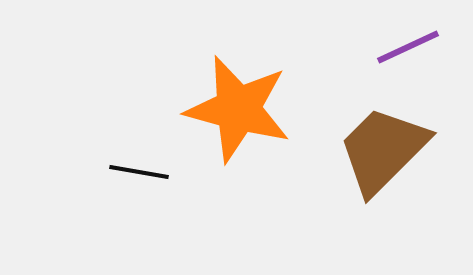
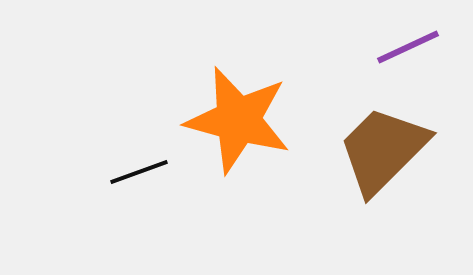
orange star: moved 11 px down
black line: rotated 30 degrees counterclockwise
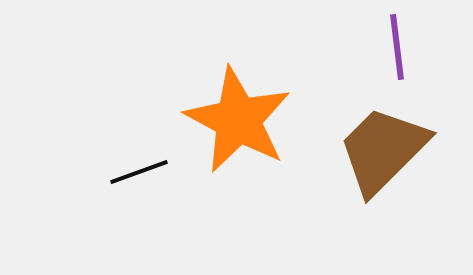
purple line: moved 11 px left; rotated 72 degrees counterclockwise
orange star: rotated 13 degrees clockwise
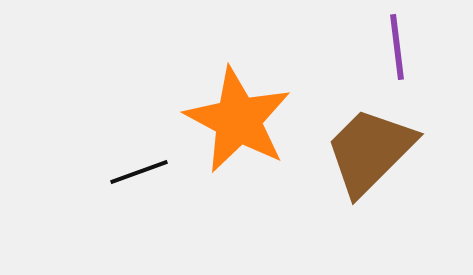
brown trapezoid: moved 13 px left, 1 px down
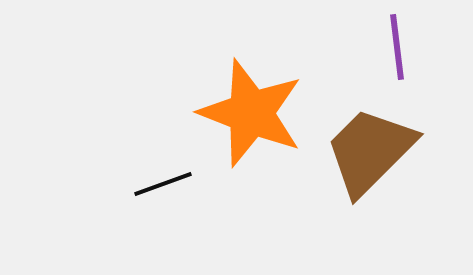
orange star: moved 13 px right, 7 px up; rotated 7 degrees counterclockwise
black line: moved 24 px right, 12 px down
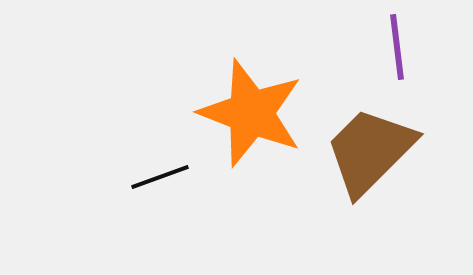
black line: moved 3 px left, 7 px up
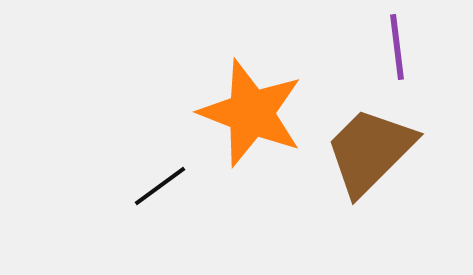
black line: moved 9 px down; rotated 16 degrees counterclockwise
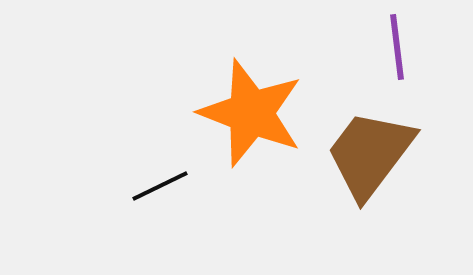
brown trapezoid: moved 3 px down; rotated 8 degrees counterclockwise
black line: rotated 10 degrees clockwise
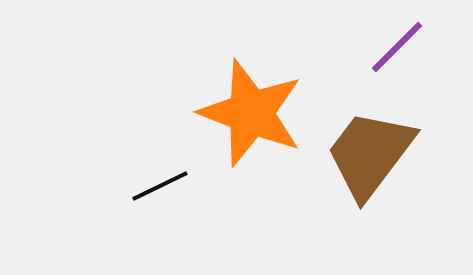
purple line: rotated 52 degrees clockwise
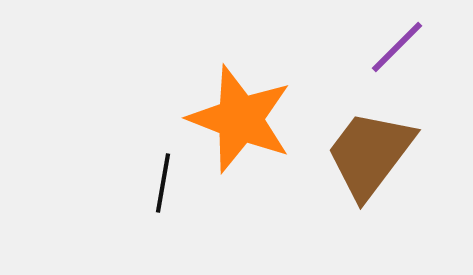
orange star: moved 11 px left, 6 px down
black line: moved 3 px right, 3 px up; rotated 54 degrees counterclockwise
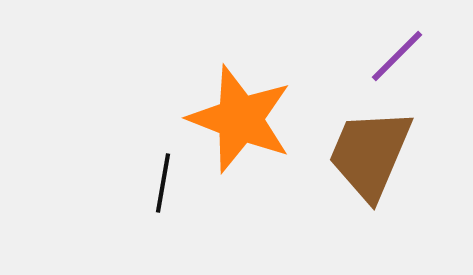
purple line: moved 9 px down
brown trapezoid: rotated 14 degrees counterclockwise
